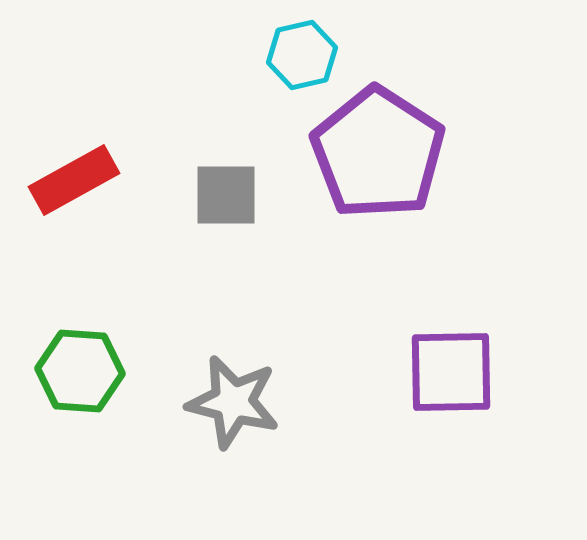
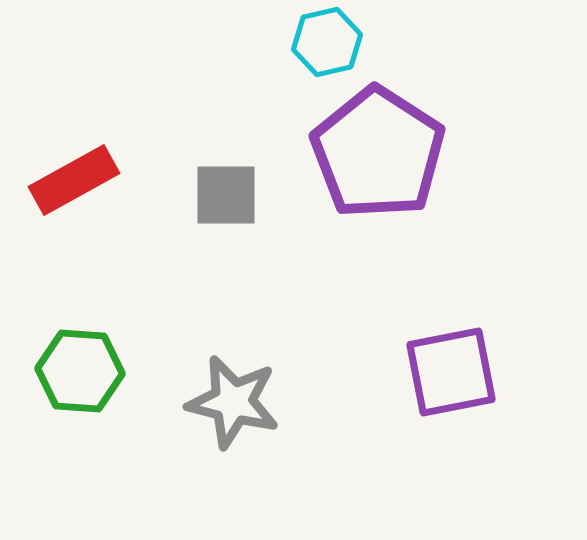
cyan hexagon: moved 25 px right, 13 px up
purple square: rotated 10 degrees counterclockwise
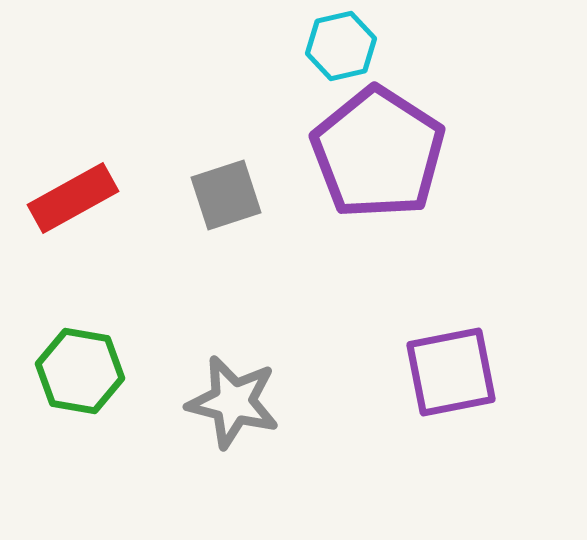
cyan hexagon: moved 14 px right, 4 px down
red rectangle: moved 1 px left, 18 px down
gray square: rotated 18 degrees counterclockwise
green hexagon: rotated 6 degrees clockwise
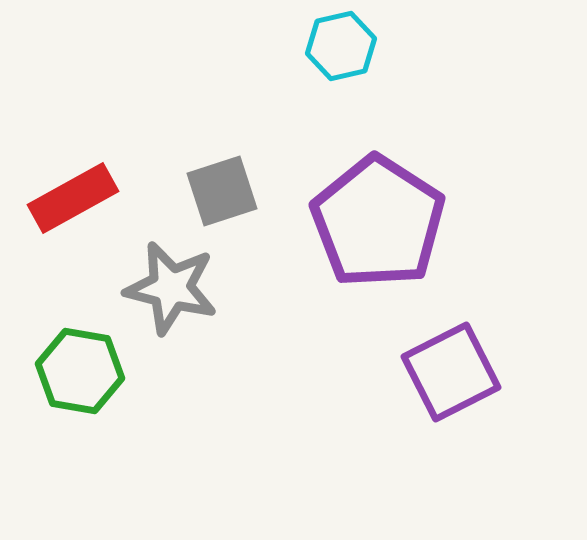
purple pentagon: moved 69 px down
gray square: moved 4 px left, 4 px up
purple square: rotated 16 degrees counterclockwise
gray star: moved 62 px left, 114 px up
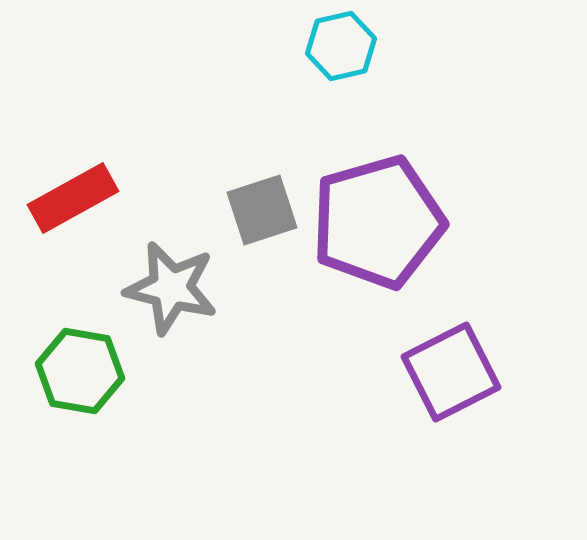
gray square: moved 40 px right, 19 px down
purple pentagon: rotated 23 degrees clockwise
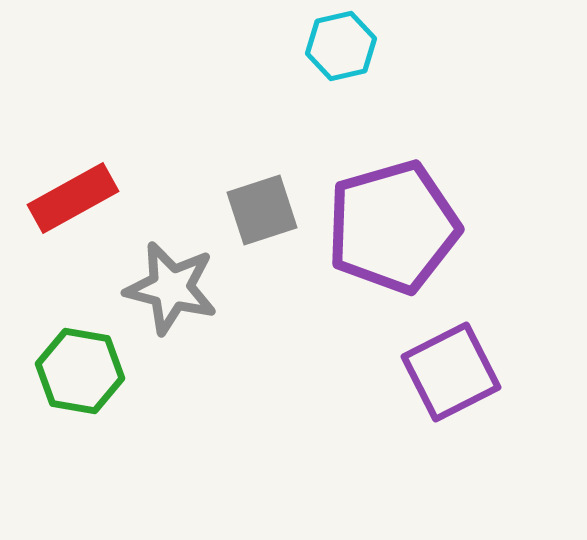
purple pentagon: moved 15 px right, 5 px down
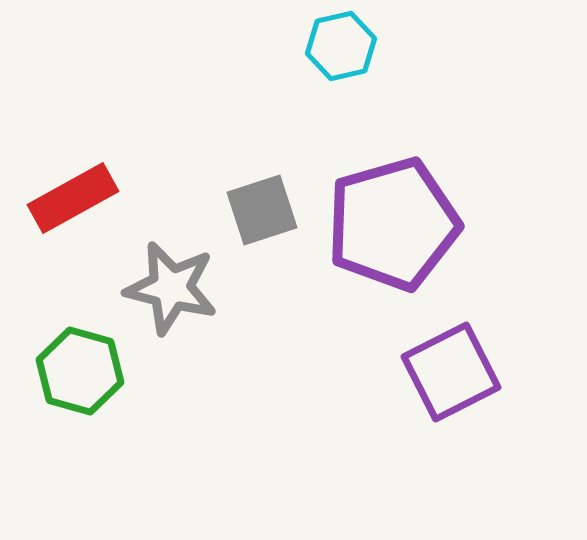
purple pentagon: moved 3 px up
green hexagon: rotated 6 degrees clockwise
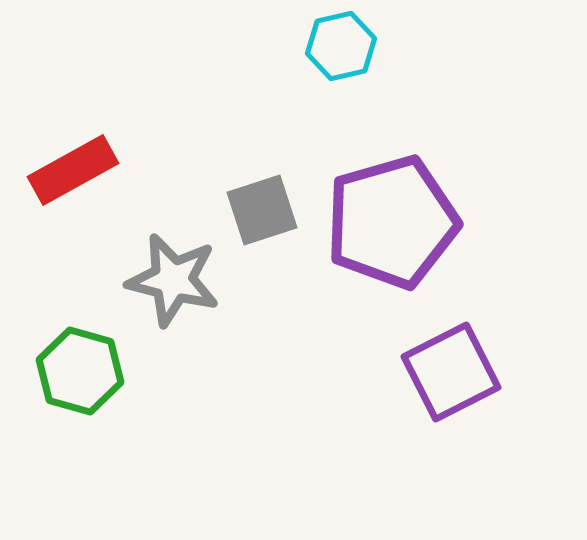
red rectangle: moved 28 px up
purple pentagon: moved 1 px left, 2 px up
gray star: moved 2 px right, 8 px up
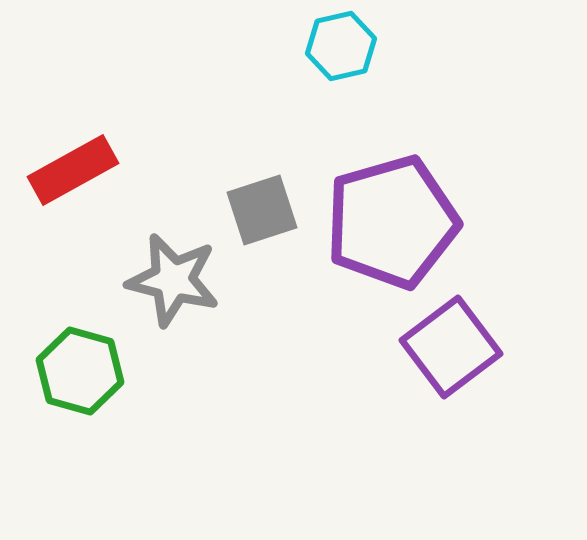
purple square: moved 25 px up; rotated 10 degrees counterclockwise
